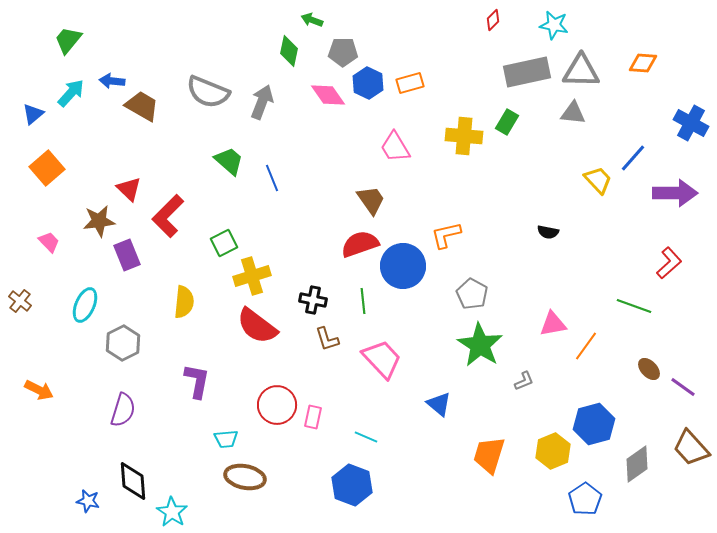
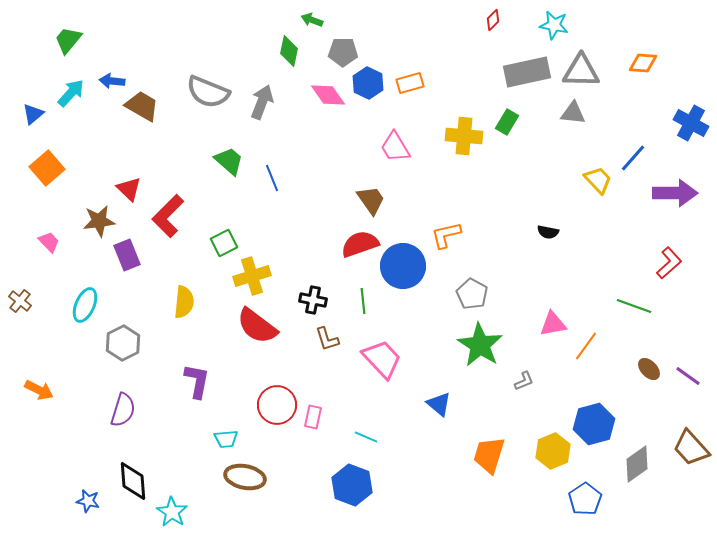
purple line at (683, 387): moved 5 px right, 11 px up
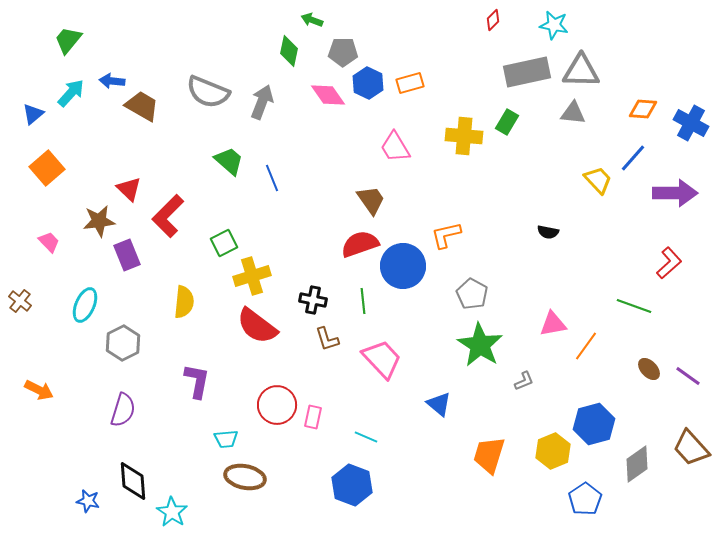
orange diamond at (643, 63): moved 46 px down
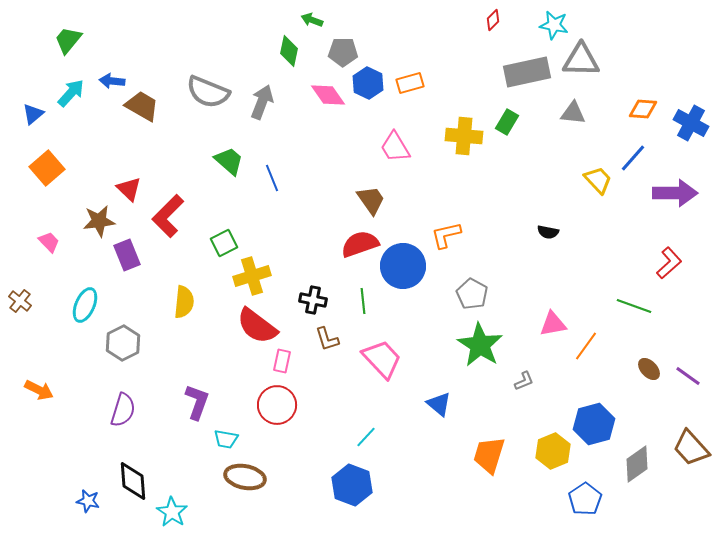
gray triangle at (581, 71): moved 11 px up
purple L-shape at (197, 381): moved 21 px down; rotated 9 degrees clockwise
pink rectangle at (313, 417): moved 31 px left, 56 px up
cyan line at (366, 437): rotated 70 degrees counterclockwise
cyan trapezoid at (226, 439): rotated 15 degrees clockwise
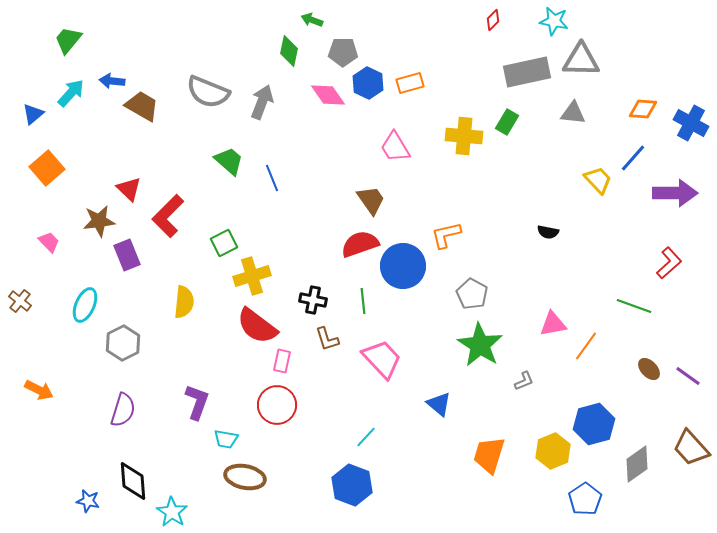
cyan star at (554, 25): moved 4 px up
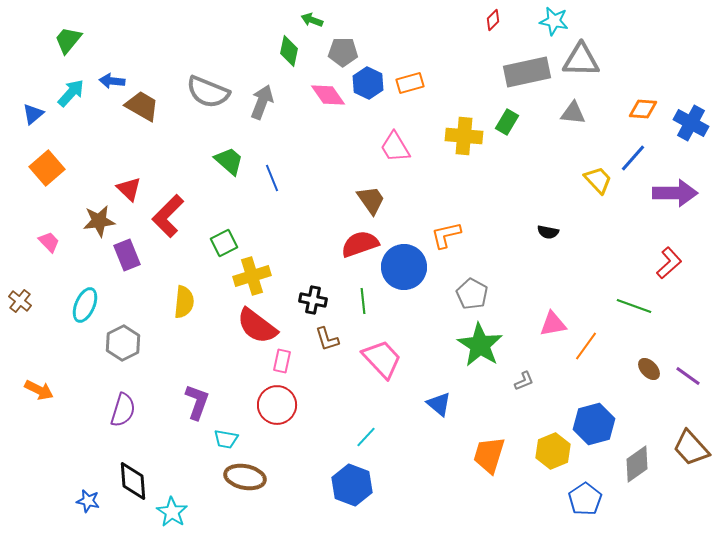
blue circle at (403, 266): moved 1 px right, 1 px down
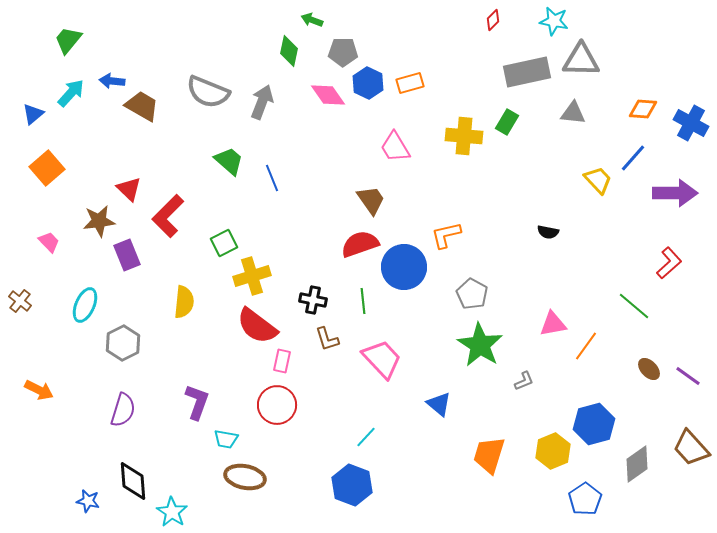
green line at (634, 306): rotated 20 degrees clockwise
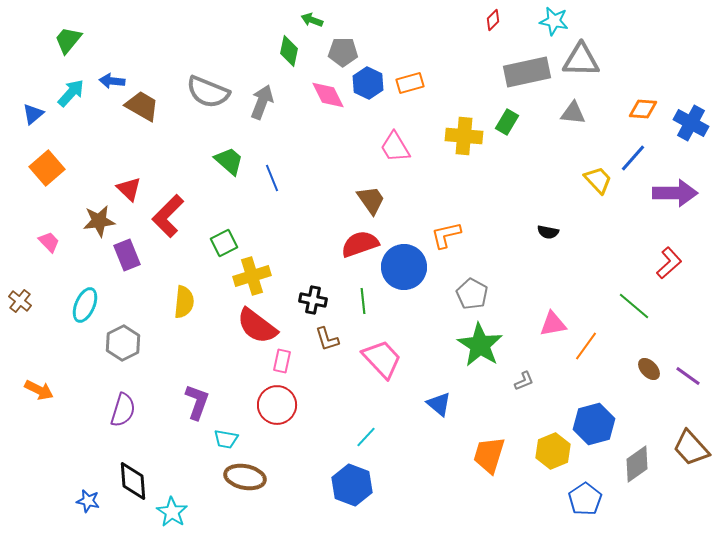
pink diamond at (328, 95): rotated 9 degrees clockwise
